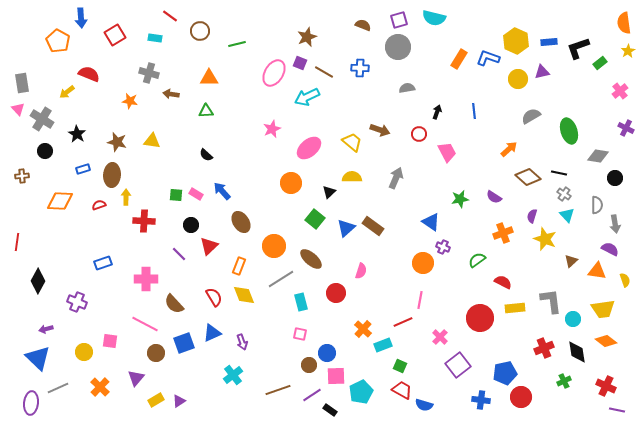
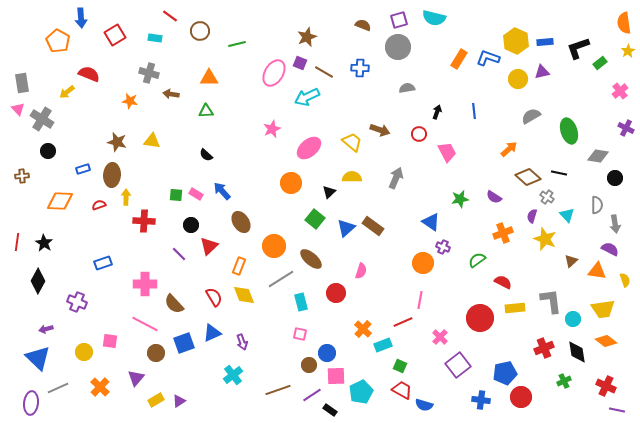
blue rectangle at (549, 42): moved 4 px left
black star at (77, 134): moved 33 px left, 109 px down
black circle at (45, 151): moved 3 px right
gray cross at (564, 194): moved 17 px left, 3 px down
pink cross at (146, 279): moved 1 px left, 5 px down
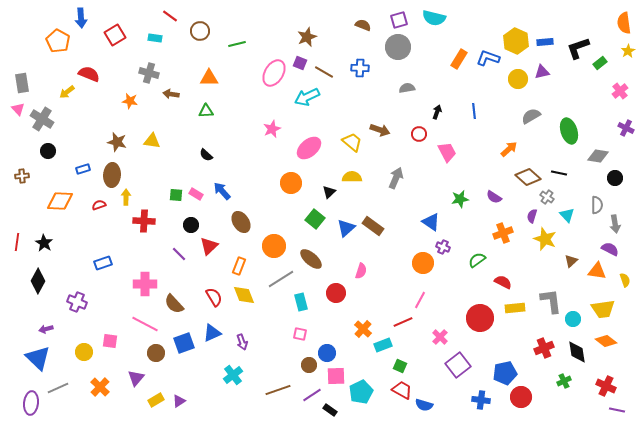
pink line at (420, 300): rotated 18 degrees clockwise
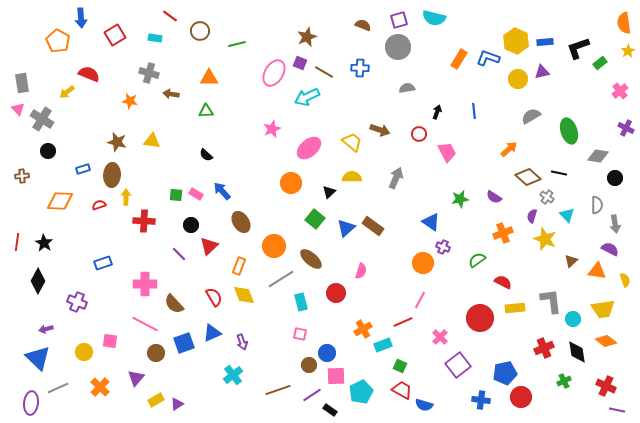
orange cross at (363, 329): rotated 18 degrees clockwise
purple triangle at (179, 401): moved 2 px left, 3 px down
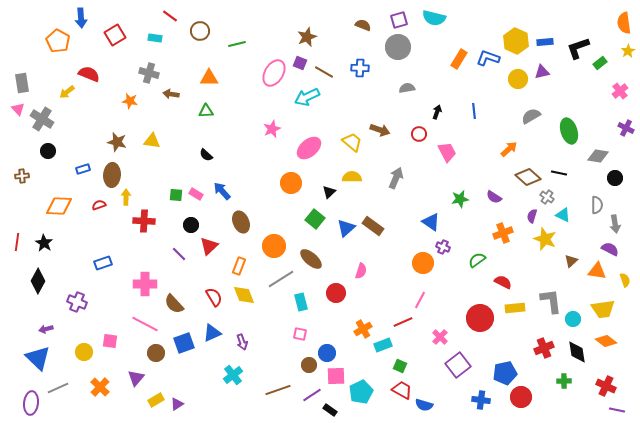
orange diamond at (60, 201): moved 1 px left, 5 px down
cyan triangle at (567, 215): moved 4 px left; rotated 21 degrees counterclockwise
brown ellipse at (241, 222): rotated 10 degrees clockwise
green cross at (564, 381): rotated 24 degrees clockwise
